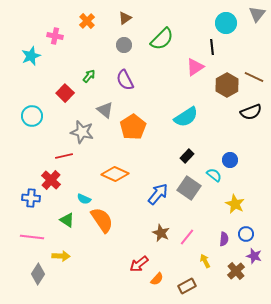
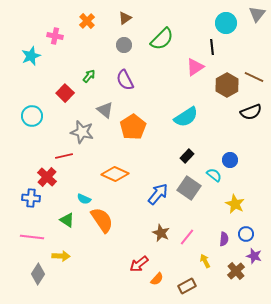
red cross at (51, 180): moved 4 px left, 3 px up
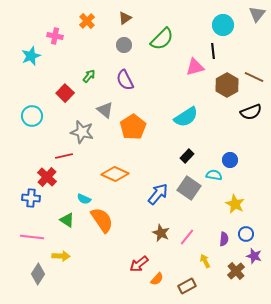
cyan circle at (226, 23): moved 3 px left, 2 px down
black line at (212, 47): moved 1 px right, 4 px down
pink triangle at (195, 67): rotated 18 degrees clockwise
cyan semicircle at (214, 175): rotated 28 degrees counterclockwise
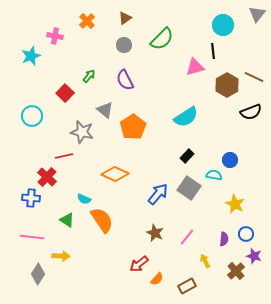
brown star at (161, 233): moved 6 px left
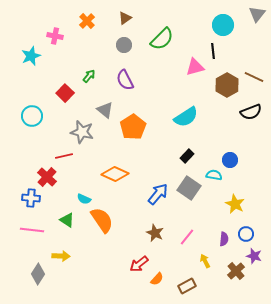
pink line at (32, 237): moved 7 px up
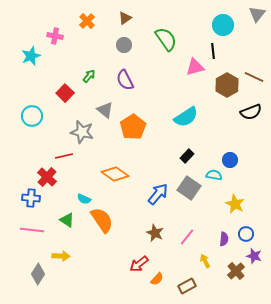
green semicircle at (162, 39): moved 4 px right; rotated 80 degrees counterclockwise
orange diamond at (115, 174): rotated 12 degrees clockwise
